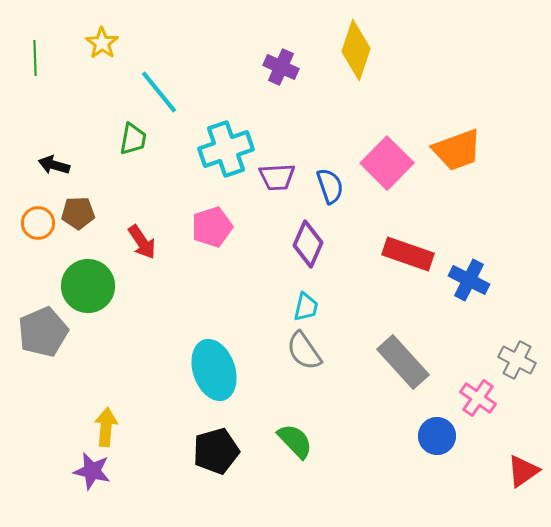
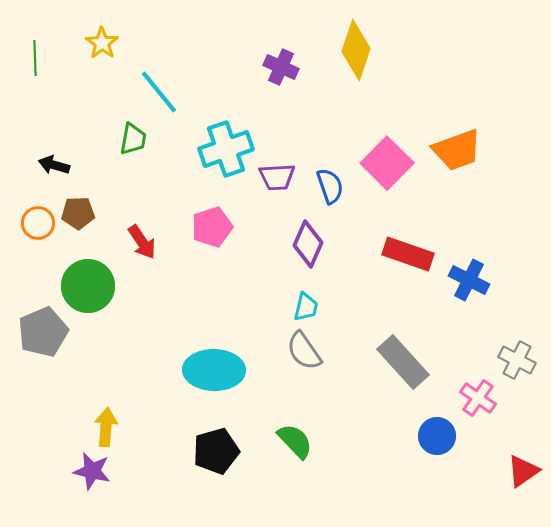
cyan ellipse: rotated 70 degrees counterclockwise
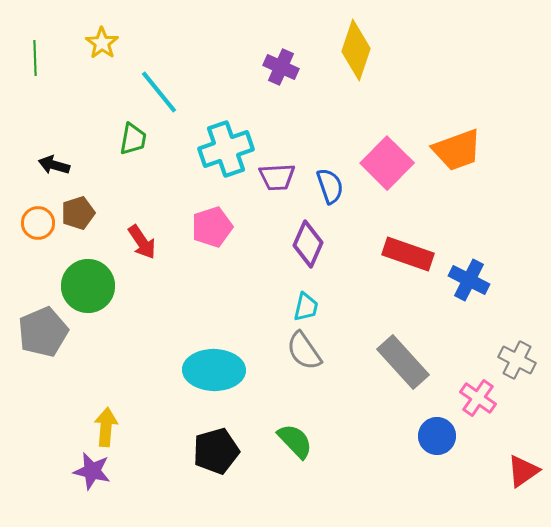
brown pentagon: rotated 16 degrees counterclockwise
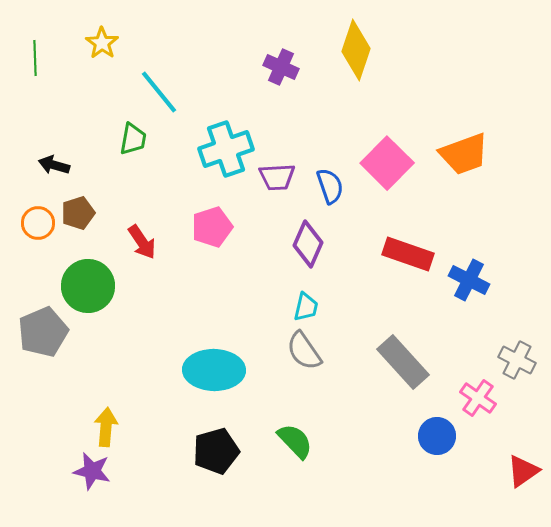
orange trapezoid: moved 7 px right, 4 px down
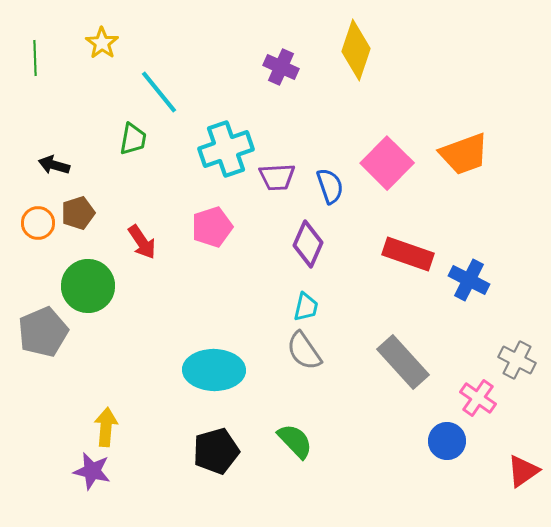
blue circle: moved 10 px right, 5 px down
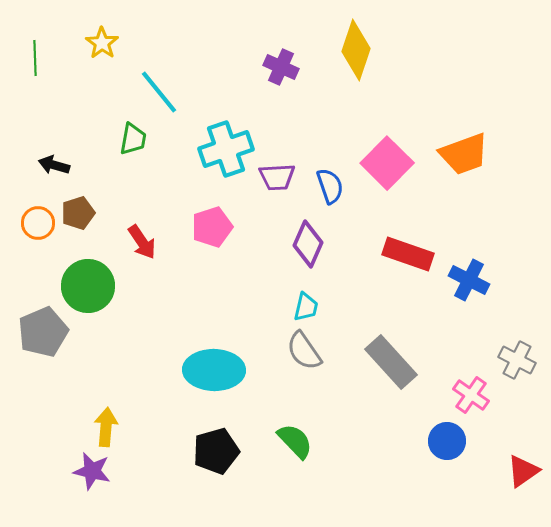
gray rectangle: moved 12 px left
pink cross: moved 7 px left, 3 px up
